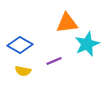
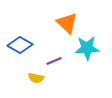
orange triangle: rotated 50 degrees clockwise
cyan star: moved 4 px down; rotated 20 degrees clockwise
yellow semicircle: moved 13 px right, 7 px down
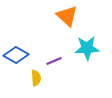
orange triangle: moved 7 px up
blue diamond: moved 4 px left, 10 px down
yellow semicircle: rotated 105 degrees counterclockwise
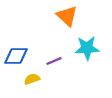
blue diamond: moved 1 px down; rotated 30 degrees counterclockwise
yellow semicircle: moved 4 px left, 1 px down; rotated 105 degrees counterclockwise
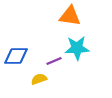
orange triangle: moved 3 px right; rotated 35 degrees counterclockwise
cyan star: moved 10 px left
yellow semicircle: moved 7 px right
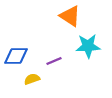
orange triangle: rotated 25 degrees clockwise
cyan star: moved 11 px right, 2 px up
yellow semicircle: moved 7 px left
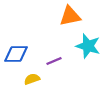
orange triangle: rotated 45 degrees counterclockwise
cyan star: rotated 20 degrees clockwise
blue diamond: moved 2 px up
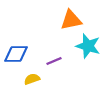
orange triangle: moved 1 px right, 4 px down
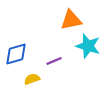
blue diamond: rotated 15 degrees counterclockwise
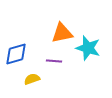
orange triangle: moved 9 px left, 13 px down
cyan star: moved 2 px down
purple line: rotated 28 degrees clockwise
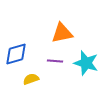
cyan star: moved 2 px left, 15 px down
purple line: moved 1 px right
yellow semicircle: moved 1 px left
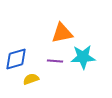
blue diamond: moved 5 px down
cyan star: moved 3 px left, 6 px up; rotated 20 degrees counterclockwise
